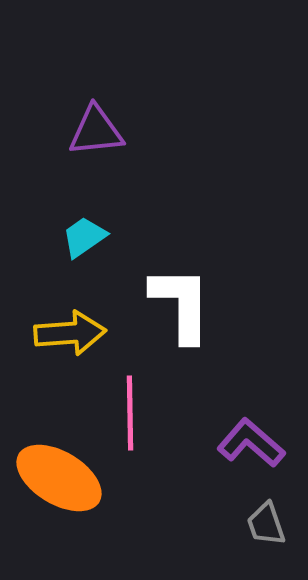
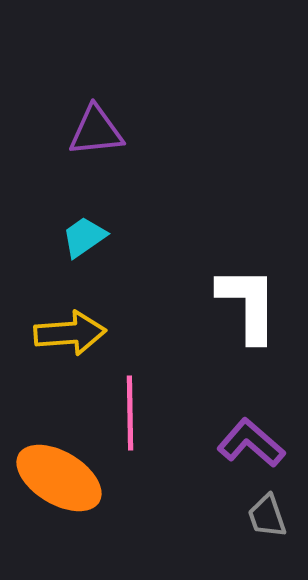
white L-shape: moved 67 px right
gray trapezoid: moved 1 px right, 8 px up
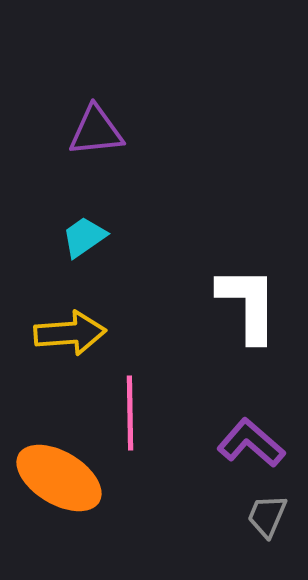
gray trapezoid: rotated 42 degrees clockwise
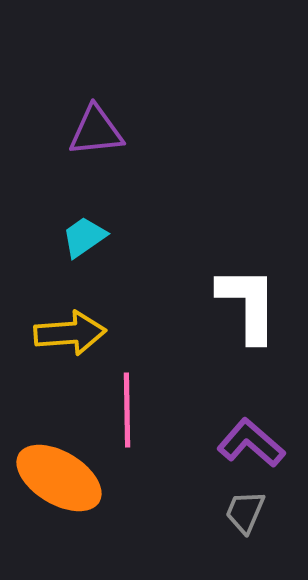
pink line: moved 3 px left, 3 px up
gray trapezoid: moved 22 px left, 4 px up
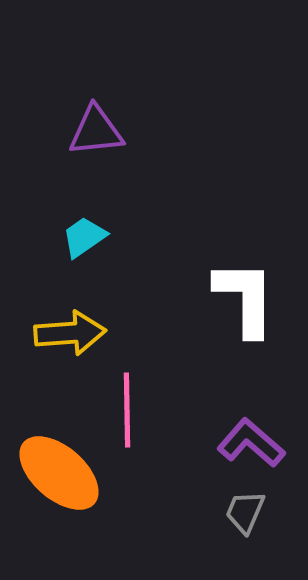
white L-shape: moved 3 px left, 6 px up
orange ellipse: moved 5 px up; rotated 10 degrees clockwise
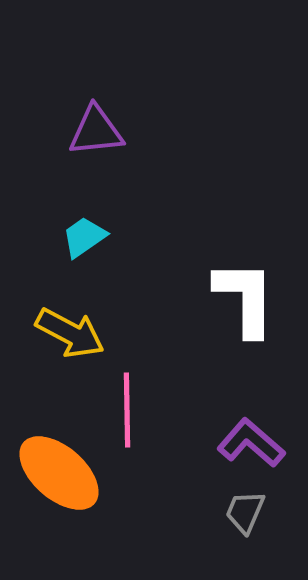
yellow arrow: rotated 32 degrees clockwise
